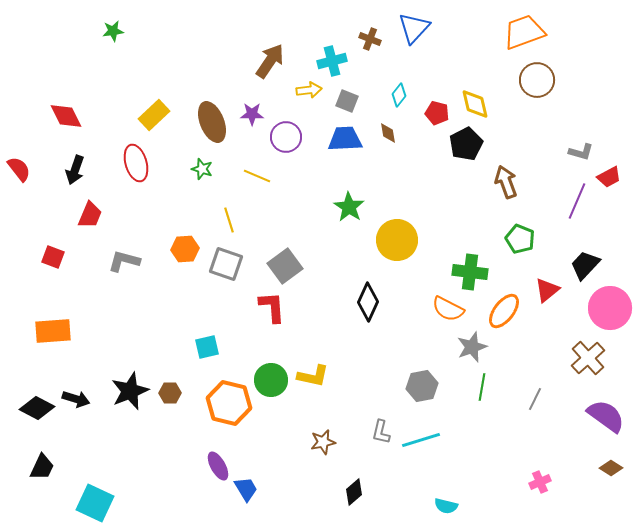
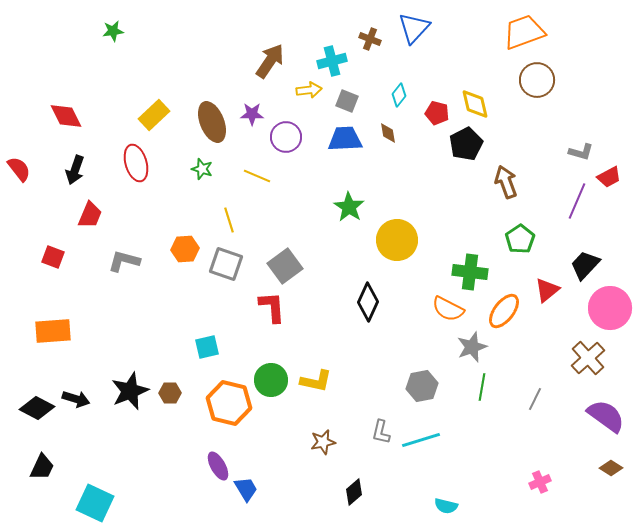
green pentagon at (520, 239): rotated 16 degrees clockwise
yellow L-shape at (313, 376): moved 3 px right, 5 px down
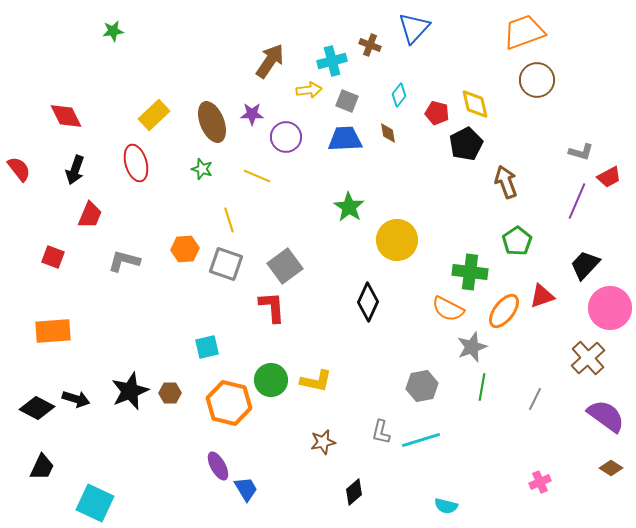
brown cross at (370, 39): moved 6 px down
green pentagon at (520, 239): moved 3 px left, 2 px down
red triangle at (547, 290): moved 5 px left, 6 px down; rotated 20 degrees clockwise
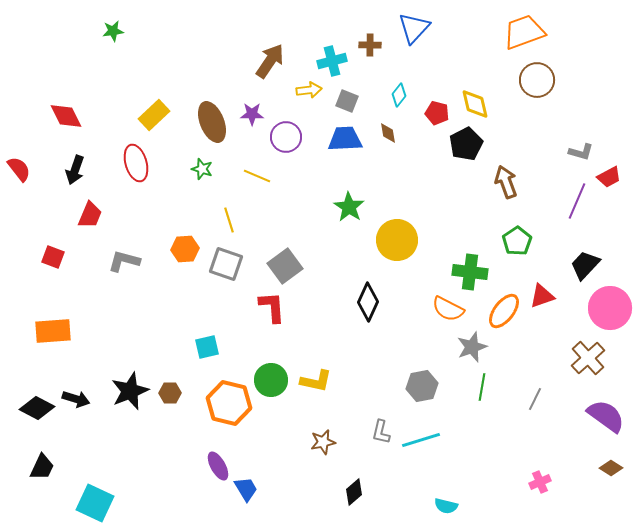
brown cross at (370, 45): rotated 20 degrees counterclockwise
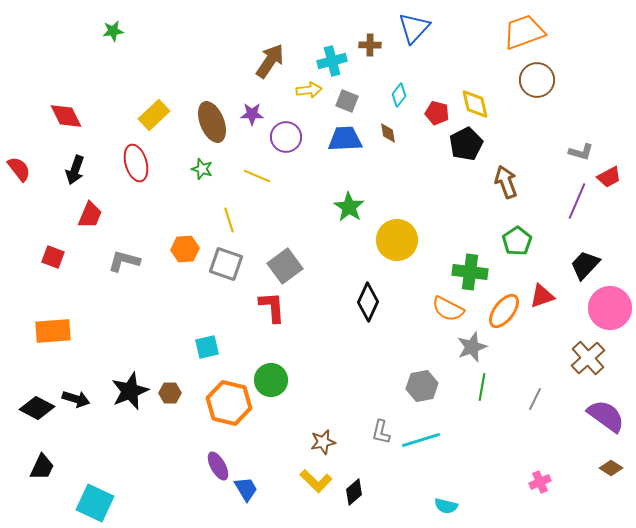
yellow L-shape at (316, 381): moved 100 px down; rotated 32 degrees clockwise
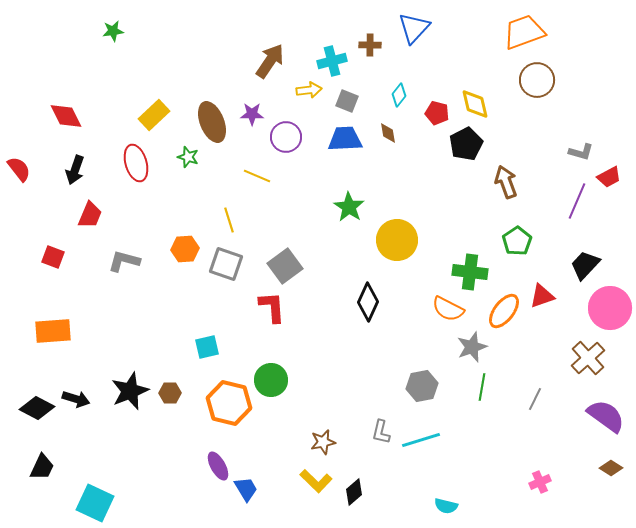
green star at (202, 169): moved 14 px left, 12 px up
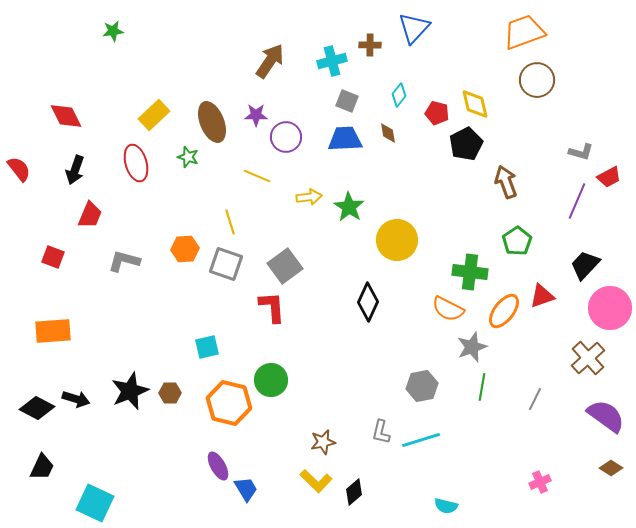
yellow arrow at (309, 90): moved 107 px down
purple star at (252, 114): moved 4 px right, 1 px down
yellow line at (229, 220): moved 1 px right, 2 px down
